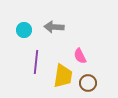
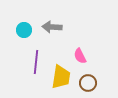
gray arrow: moved 2 px left
yellow trapezoid: moved 2 px left, 1 px down
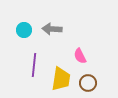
gray arrow: moved 2 px down
purple line: moved 2 px left, 3 px down
yellow trapezoid: moved 2 px down
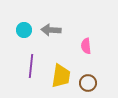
gray arrow: moved 1 px left, 1 px down
pink semicircle: moved 6 px right, 10 px up; rotated 21 degrees clockwise
purple line: moved 3 px left, 1 px down
yellow trapezoid: moved 3 px up
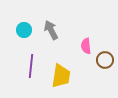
gray arrow: rotated 60 degrees clockwise
brown circle: moved 17 px right, 23 px up
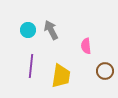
cyan circle: moved 4 px right
brown circle: moved 11 px down
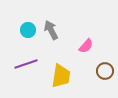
pink semicircle: rotated 133 degrees counterclockwise
purple line: moved 5 px left, 2 px up; rotated 65 degrees clockwise
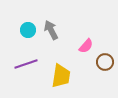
brown circle: moved 9 px up
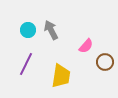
purple line: rotated 45 degrees counterclockwise
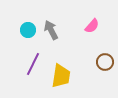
pink semicircle: moved 6 px right, 20 px up
purple line: moved 7 px right
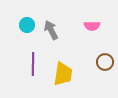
pink semicircle: rotated 49 degrees clockwise
cyan circle: moved 1 px left, 5 px up
purple line: rotated 25 degrees counterclockwise
yellow trapezoid: moved 2 px right, 2 px up
